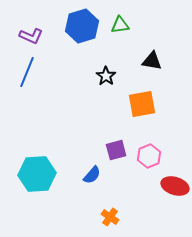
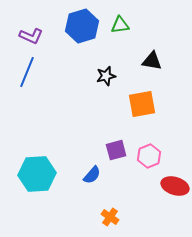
black star: rotated 24 degrees clockwise
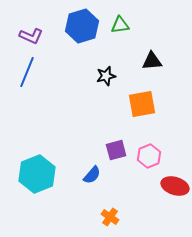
black triangle: rotated 15 degrees counterclockwise
cyan hexagon: rotated 18 degrees counterclockwise
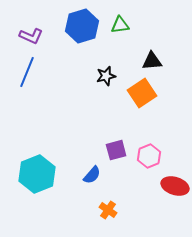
orange square: moved 11 px up; rotated 24 degrees counterclockwise
orange cross: moved 2 px left, 7 px up
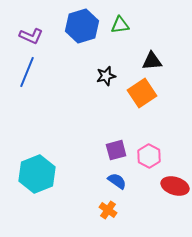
pink hexagon: rotated 10 degrees counterclockwise
blue semicircle: moved 25 px right, 6 px down; rotated 96 degrees counterclockwise
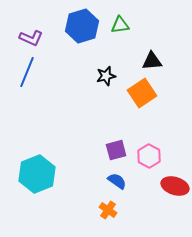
purple L-shape: moved 2 px down
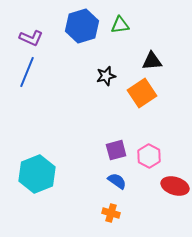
orange cross: moved 3 px right, 3 px down; rotated 18 degrees counterclockwise
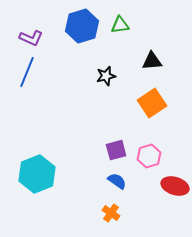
orange square: moved 10 px right, 10 px down
pink hexagon: rotated 15 degrees clockwise
orange cross: rotated 18 degrees clockwise
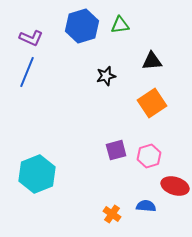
blue semicircle: moved 29 px right, 25 px down; rotated 30 degrees counterclockwise
orange cross: moved 1 px right, 1 px down
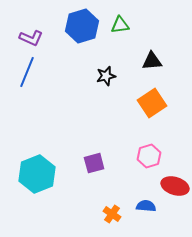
purple square: moved 22 px left, 13 px down
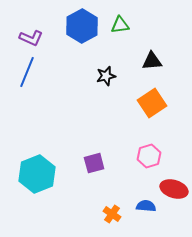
blue hexagon: rotated 12 degrees counterclockwise
red ellipse: moved 1 px left, 3 px down
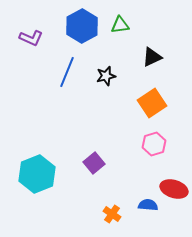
black triangle: moved 4 px up; rotated 20 degrees counterclockwise
blue line: moved 40 px right
pink hexagon: moved 5 px right, 12 px up
purple square: rotated 25 degrees counterclockwise
blue semicircle: moved 2 px right, 1 px up
